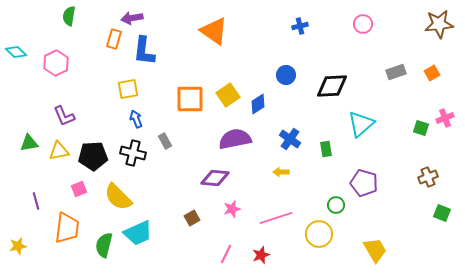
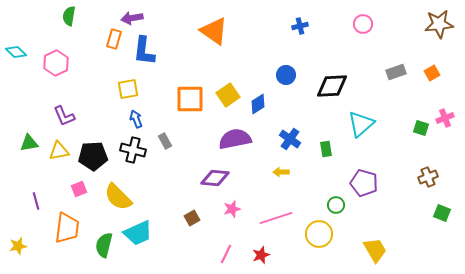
black cross at (133, 153): moved 3 px up
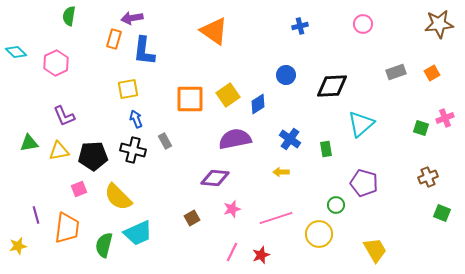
purple line at (36, 201): moved 14 px down
pink line at (226, 254): moved 6 px right, 2 px up
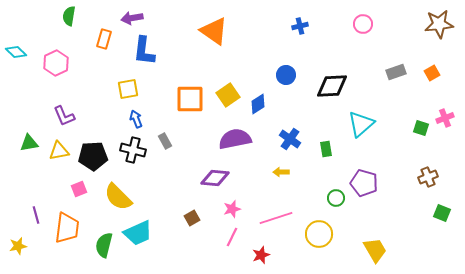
orange rectangle at (114, 39): moved 10 px left
green circle at (336, 205): moved 7 px up
pink line at (232, 252): moved 15 px up
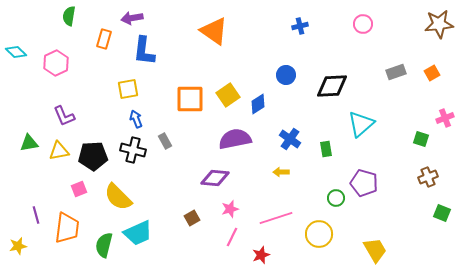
green square at (421, 128): moved 11 px down
pink star at (232, 209): moved 2 px left
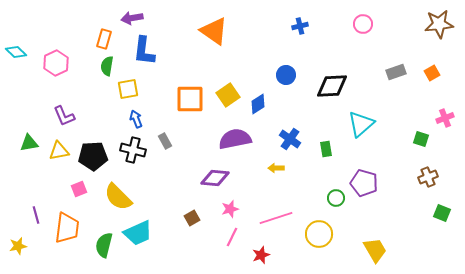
green semicircle at (69, 16): moved 38 px right, 50 px down
yellow arrow at (281, 172): moved 5 px left, 4 px up
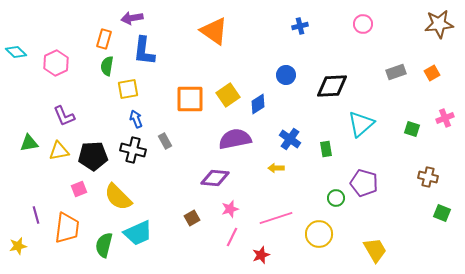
green square at (421, 139): moved 9 px left, 10 px up
brown cross at (428, 177): rotated 36 degrees clockwise
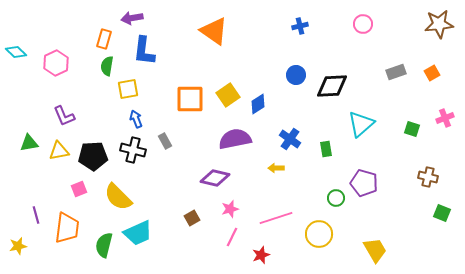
blue circle at (286, 75): moved 10 px right
purple diamond at (215, 178): rotated 8 degrees clockwise
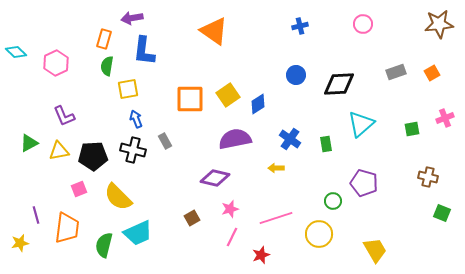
black diamond at (332, 86): moved 7 px right, 2 px up
green square at (412, 129): rotated 28 degrees counterclockwise
green triangle at (29, 143): rotated 18 degrees counterclockwise
green rectangle at (326, 149): moved 5 px up
green circle at (336, 198): moved 3 px left, 3 px down
yellow star at (18, 246): moved 2 px right, 3 px up
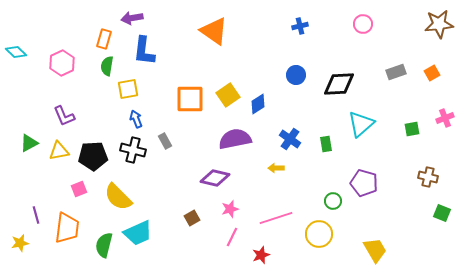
pink hexagon at (56, 63): moved 6 px right
